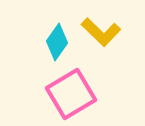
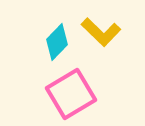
cyan diamond: rotated 9 degrees clockwise
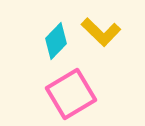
cyan diamond: moved 1 px left, 1 px up
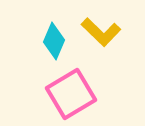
cyan diamond: moved 2 px left; rotated 21 degrees counterclockwise
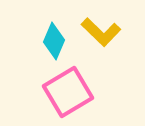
pink square: moved 3 px left, 2 px up
